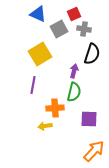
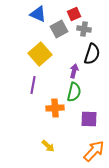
yellow square: rotated 10 degrees counterclockwise
yellow arrow: moved 3 px right, 20 px down; rotated 128 degrees counterclockwise
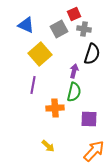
blue triangle: moved 12 px left, 11 px down
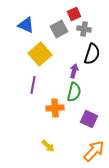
purple square: rotated 24 degrees clockwise
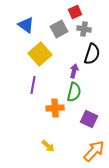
red square: moved 1 px right, 2 px up
blue triangle: rotated 12 degrees clockwise
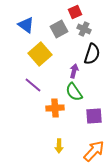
gray cross: rotated 16 degrees clockwise
purple line: rotated 60 degrees counterclockwise
green semicircle: rotated 132 degrees clockwise
purple square: moved 5 px right, 3 px up; rotated 30 degrees counterclockwise
yellow arrow: moved 11 px right; rotated 48 degrees clockwise
